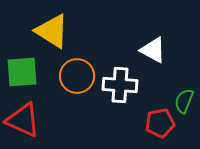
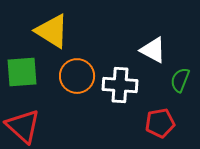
green semicircle: moved 4 px left, 21 px up
red triangle: moved 6 px down; rotated 18 degrees clockwise
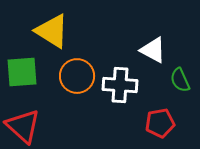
green semicircle: rotated 45 degrees counterclockwise
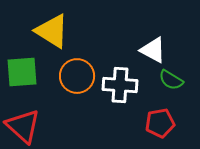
green semicircle: moved 9 px left; rotated 35 degrees counterclockwise
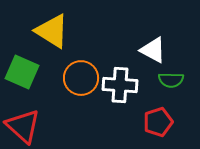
green square: rotated 28 degrees clockwise
orange circle: moved 4 px right, 2 px down
green semicircle: rotated 30 degrees counterclockwise
red pentagon: moved 2 px left, 1 px up; rotated 8 degrees counterclockwise
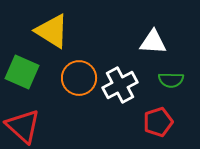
white triangle: moved 8 px up; rotated 24 degrees counterclockwise
orange circle: moved 2 px left
white cross: rotated 32 degrees counterclockwise
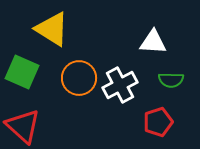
yellow triangle: moved 2 px up
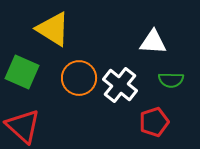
yellow triangle: moved 1 px right
white cross: rotated 24 degrees counterclockwise
red pentagon: moved 4 px left
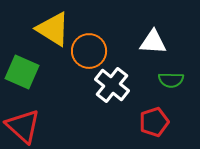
orange circle: moved 10 px right, 27 px up
white cross: moved 8 px left
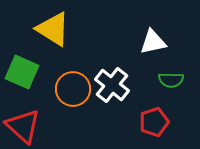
white triangle: rotated 16 degrees counterclockwise
orange circle: moved 16 px left, 38 px down
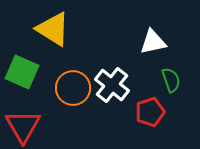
green semicircle: rotated 110 degrees counterclockwise
orange circle: moved 1 px up
red pentagon: moved 4 px left, 10 px up
red triangle: rotated 18 degrees clockwise
